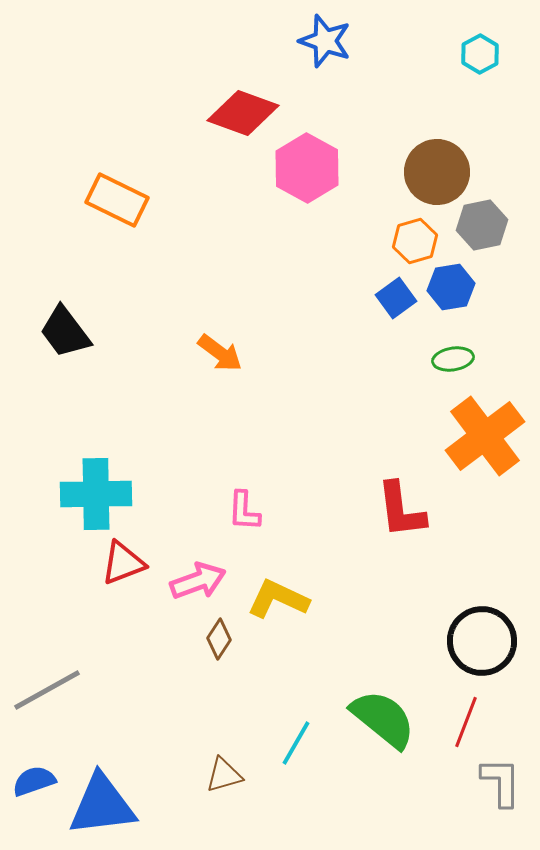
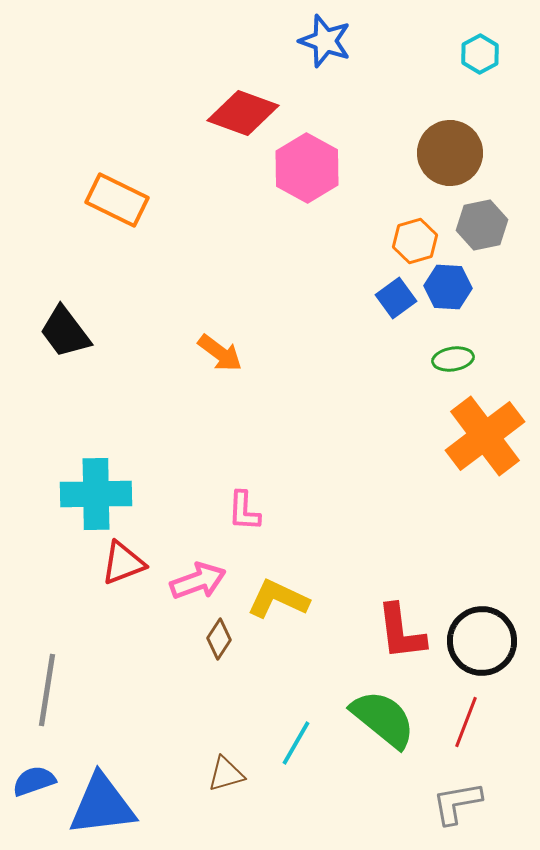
brown circle: moved 13 px right, 19 px up
blue hexagon: moved 3 px left; rotated 12 degrees clockwise
red L-shape: moved 122 px down
gray line: rotated 52 degrees counterclockwise
brown triangle: moved 2 px right, 1 px up
gray L-shape: moved 44 px left, 21 px down; rotated 100 degrees counterclockwise
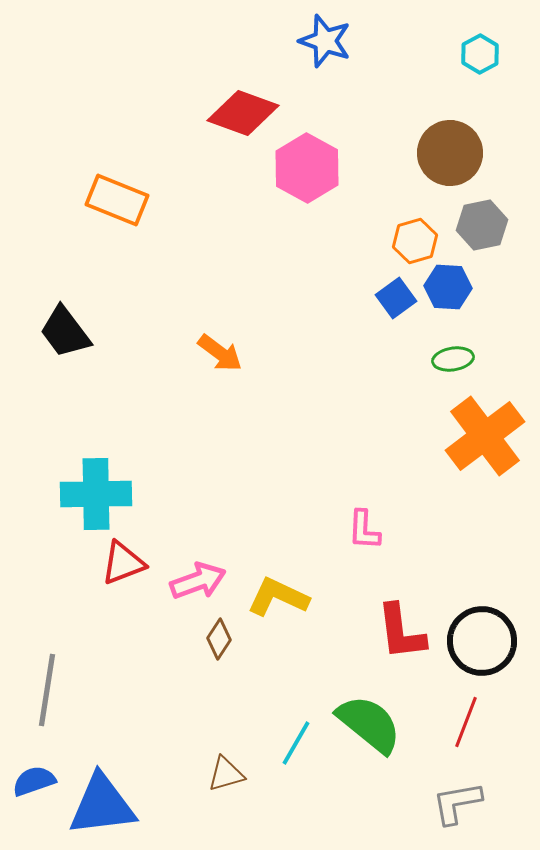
orange rectangle: rotated 4 degrees counterclockwise
pink L-shape: moved 120 px right, 19 px down
yellow L-shape: moved 2 px up
green semicircle: moved 14 px left, 5 px down
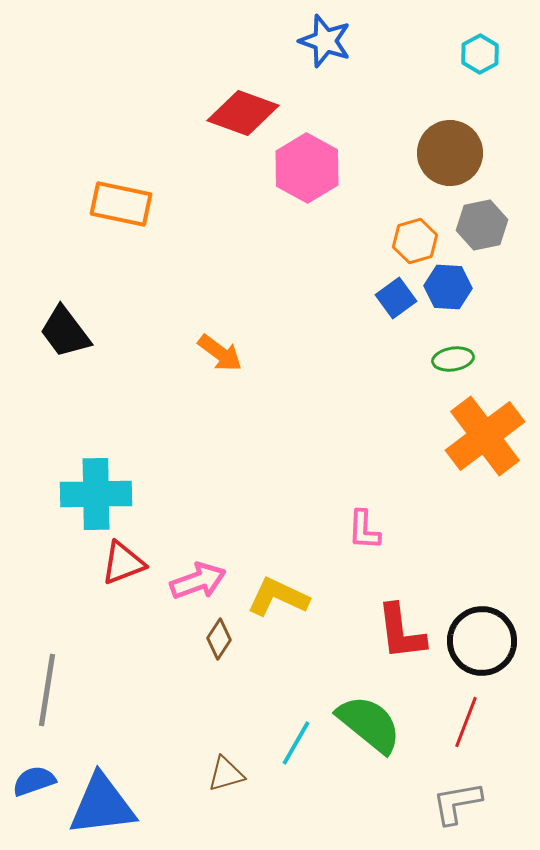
orange rectangle: moved 4 px right, 4 px down; rotated 10 degrees counterclockwise
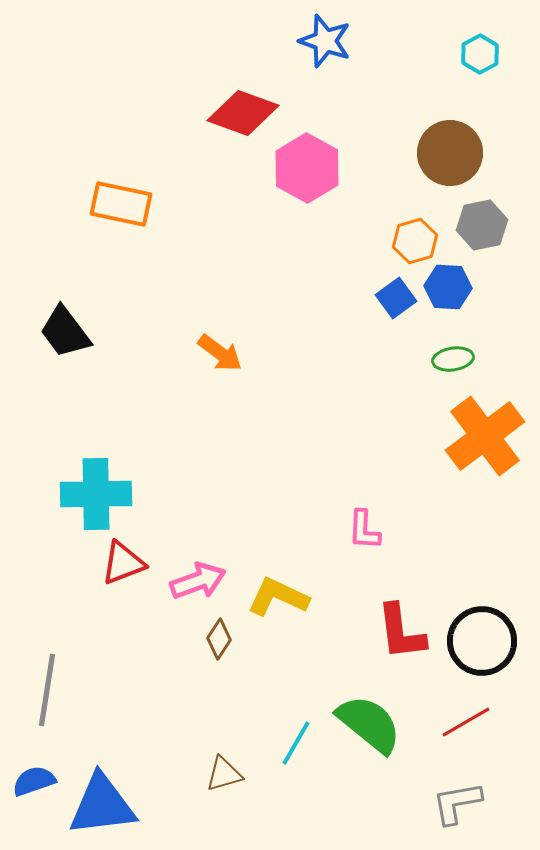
red line: rotated 39 degrees clockwise
brown triangle: moved 2 px left
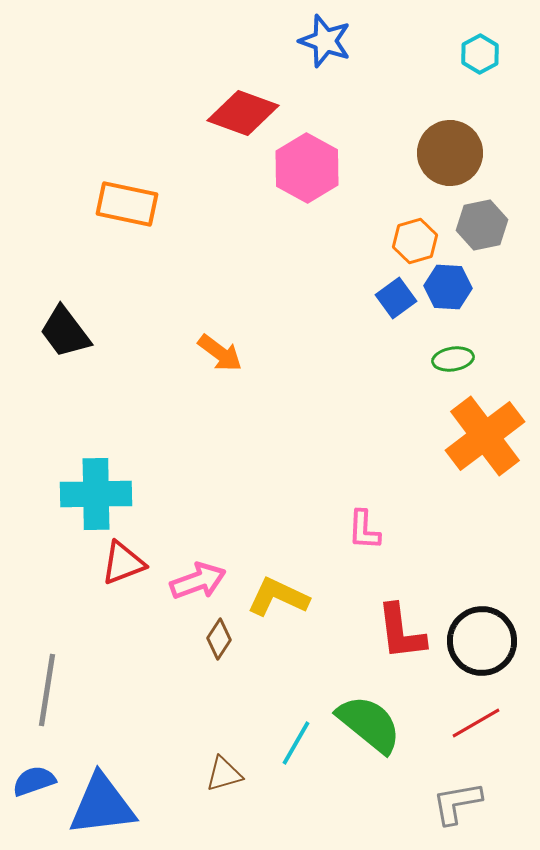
orange rectangle: moved 6 px right
red line: moved 10 px right, 1 px down
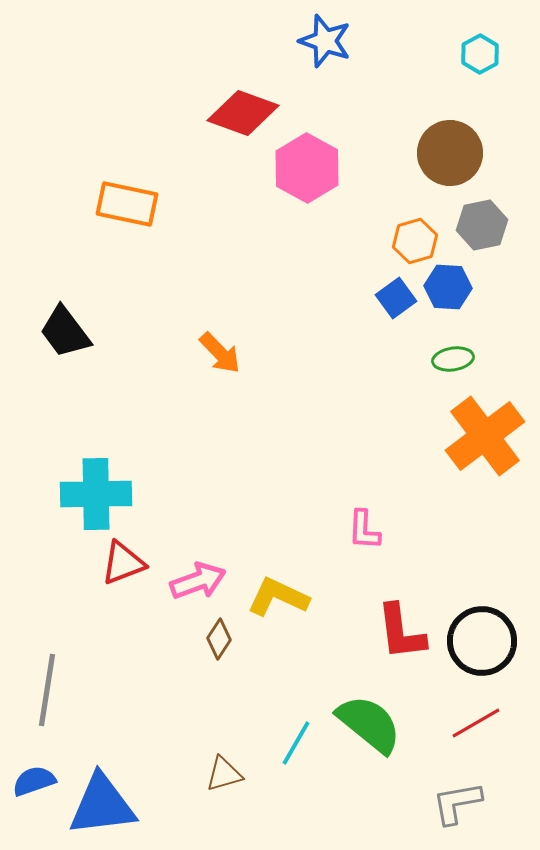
orange arrow: rotated 9 degrees clockwise
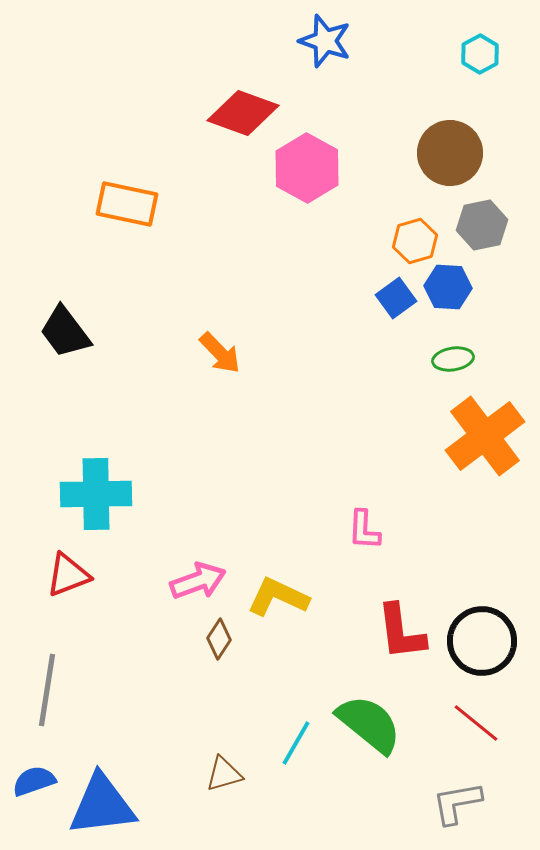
red triangle: moved 55 px left, 12 px down
red line: rotated 69 degrees clockwise
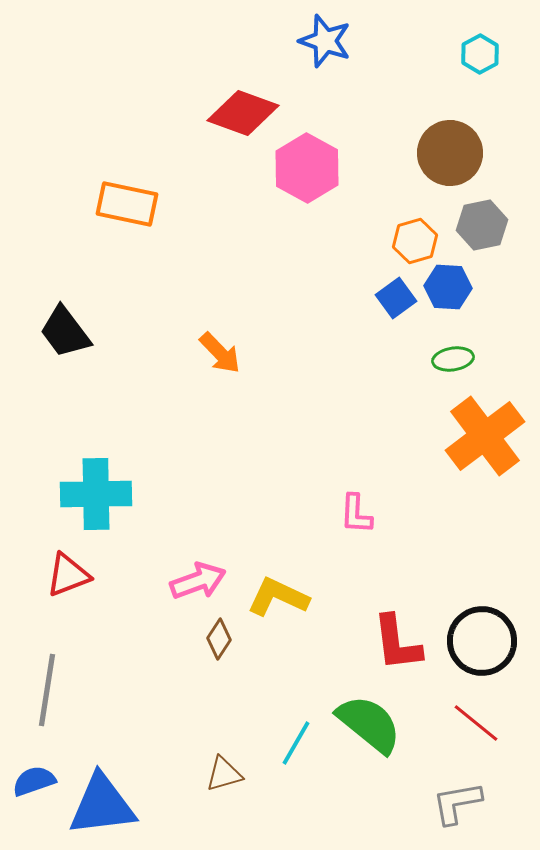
pink L-shape: moved 8 px left, 16 px up
red L-shape: moved 4 px left, 11 px down
